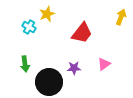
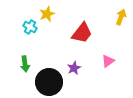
cyan cross: moved 1 px right
pink triangle: moved 4 px right, 3 px up
purple star: rotated 24 degrees counterclockwise
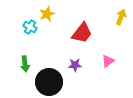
purple star: moved 1 px right, 3 px up; rotated 24 degrees clockwise
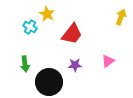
yellow star: rotated 21 degrees counterclockwise
red trapezoid: moved 10 px left, 1 px down
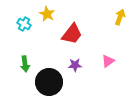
yellow arrow: moved 1 px left
cyan cross: moved 6 px left, 3 px up
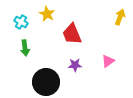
cyan cross: moved 3 px left, 2 px up
red trapezoid: rotated 120 degrees clockwise
green arrow: moved 16 px up
black circle: moved 3 px left
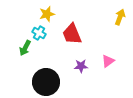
yellow star: rotated 28 degrees clockwise
cyan cross: moved 18 px right, 11 px down
green arrow: rotated 35 degrees clockwise
purple star: moved 6 px right, 1 px down
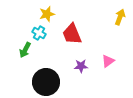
green arrow: moved 2 px down
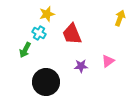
yellow arrow: moved 1 px down
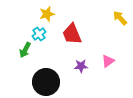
yellow arrow: rotated 63 degrees counterclockwise
cyan cross: moved 1 px down; rotated 24 degrees clockwise
